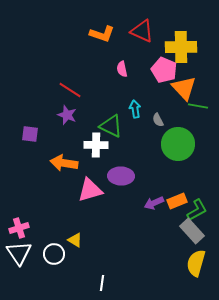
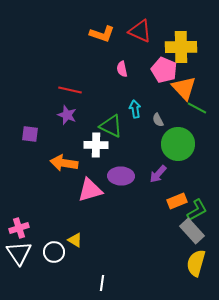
red triangle: moved 2 px left
red line: rotated 20 degrees counterclockwise
green line: moved 1 px left, 2 px down; rotated 18 degrees clockwise
purple arrow: moved 4 px right, 29 px up; rotated 24 degrees counterclockwise
white circle: moved 2 px up
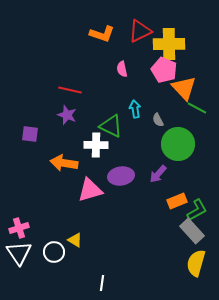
red triangle: rotated 50 degrees counterclockwise
yellow cross: moved 12 px left, 3 px up
purple ellipse: rotated 10 degrees counterclockwise
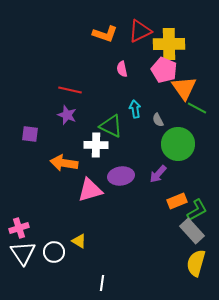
orange L-shape: moved 3 px right
orange triangle: rotated 8 degrees clockwise
yellow triangle: moved 4 px right, 1 px down
white triangle: moved 4 px right
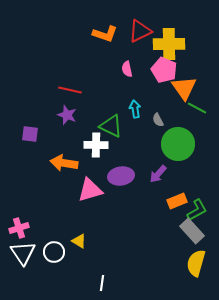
pink semicircle: moved 5 px right
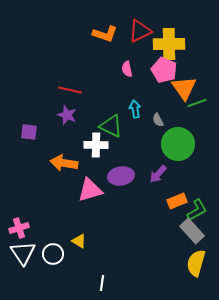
green line: moved 5 px up; rotated 48 degrees counterclockwise
purple square: moved 1 px left, 2 px up
white circle: moved 1 px left, 2 px down
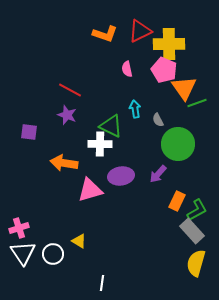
red line: rotated 15 degrees clockwise
white cross: moved 4 px right, 1 px up
orange rectangle: rotated 42 degrees counterclockwise
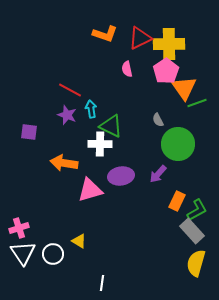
red triangle: moved 7 px down
pink pentagon: moved 2 px right, 1 px down; rotated 15 degrees clockwise
cyan arrow: moved 44 px left
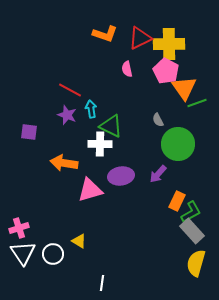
pink pentagon: rotated 10 degrees counterclockwise
green L-shape: moved 6 px left, 2 px down
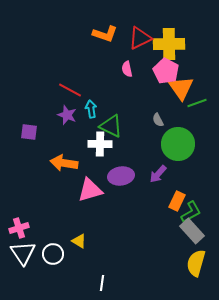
orange triangle: moved 3 px left
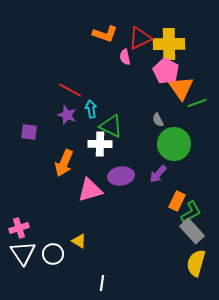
pink semicircle: moved 2 px left, 12 px up
green circle: moved 4 px left
orange arrow: rotated 76 degrees counterclockwise
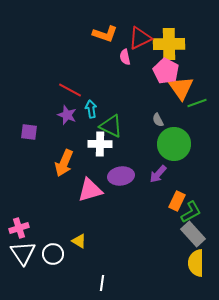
gray rectangle: moved 1 px right, 3 px down
yellow semicircle: rotated 16 degrees counterclockwise
